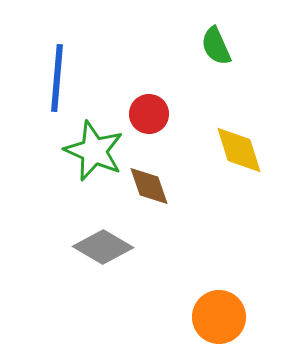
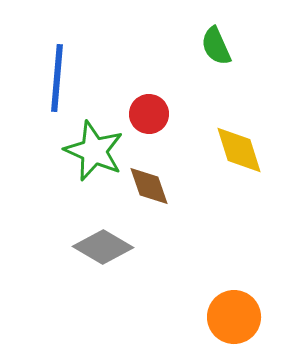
orange circle: moved 15 px right
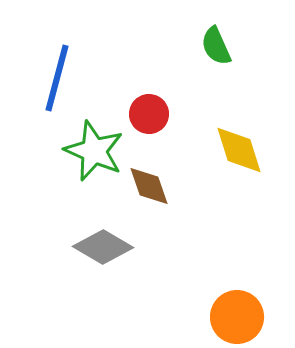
blue line: rotated 10 degrees clockwise
orange circle: moved 3 px right
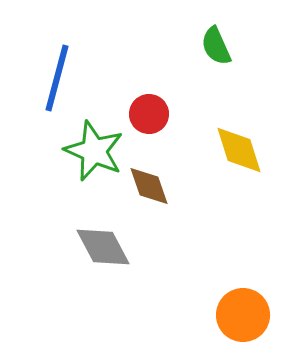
gray diamond: rotated 32 degrees clockwise
orange circle: moved 6 px right, 2 px up
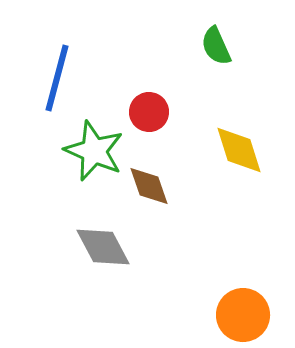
red circle: moved 2 px up
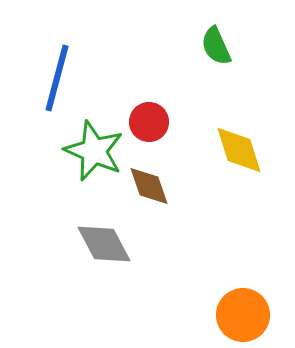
red circle: moved 10 px down
gray diamond: moved 1 px right, 3 px up
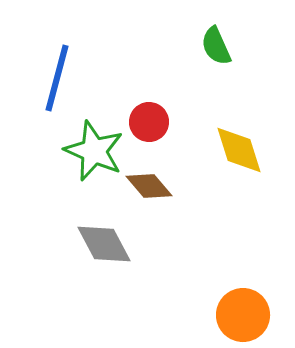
brown diamond: rotated 21 degrees counterclockwise
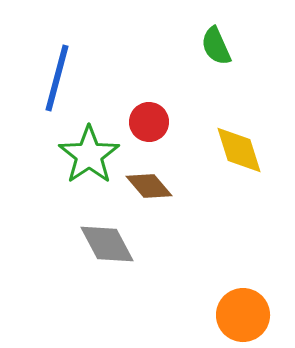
green star: moved 5 px left, 4 px down; rotated 14 degrees clockwise
gray diamond: moved 3 px right
